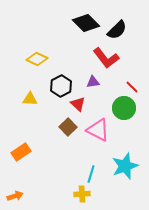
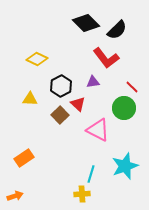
brown square: moved 8 px left, 12 px up
orange rectangle: moved 3 px right, 6 px down
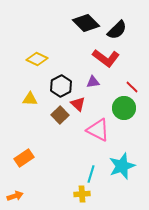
red L-shape: rotated 16 degrees counterclockwise
cyan star: moved 3 px left
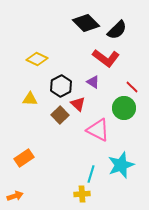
purple triangle: rotated 40 degrees clockwise
cyan star: moved 1 px left, 1 px up
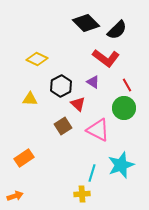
red line: moved 5 px left, 2 px up; rotated 16 degrees clockwise
brown square: moved 3 px right, 11 px down; rotated 12 degrees clockwise
cyan line: moved 1 px right, 1 px up
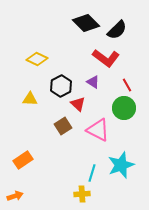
orange rectangle: moved 1 px left, 2 px down
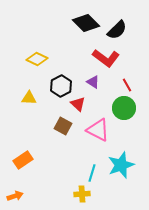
yellow triangle: moved 1 px left, 1 px up
brown square: rotated 30 degrees counterclockwise
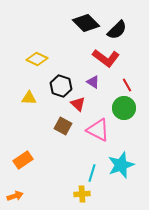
black hexagon: rotated 15 degrees counterclockwise
